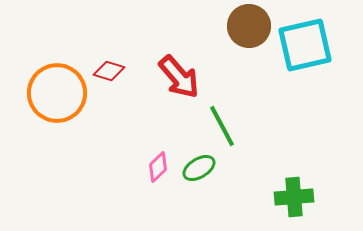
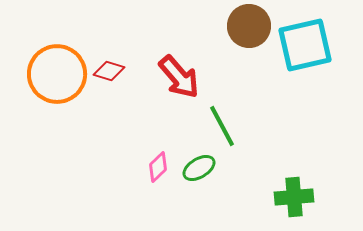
orange circle: moved 19 px up
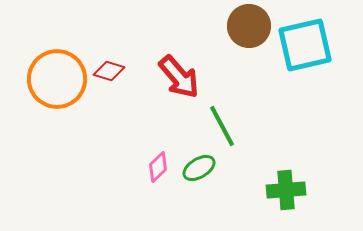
orange circle: moved 5 px down
green cross: moved 8 px left, 7 px up
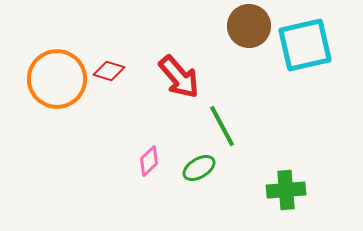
pink diamond: moved 9 px left, 6 px up
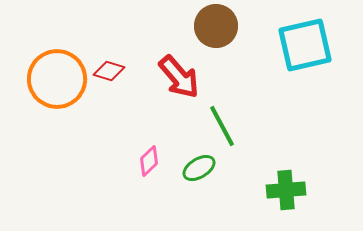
brown circle: moved 33 px left
